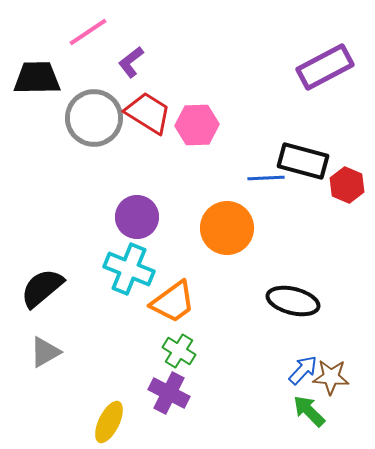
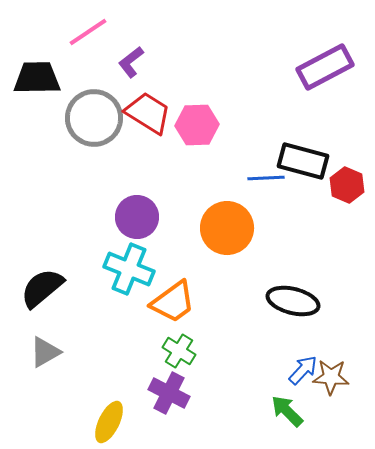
green arrow: moved 22 px left
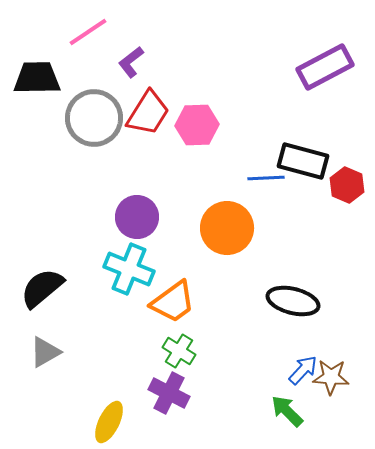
red trapezoid: rotated 90 degrees clockwise
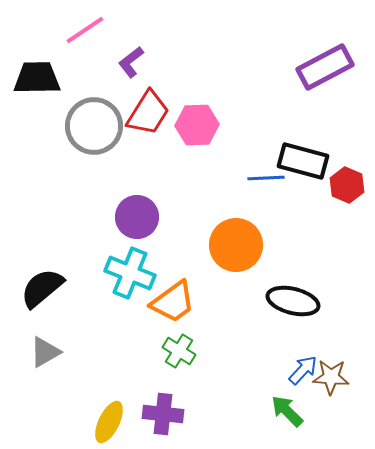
pink line: moved 3 px left, 2 px up
gray circle: moved 8 px down
orange circle: moved 9 px right, 17 px down
cyan cross: moved 1 px right, 4 px down
purple cross: moved 6 px left, 21 px down; rotated 21 degrees counterclockwise
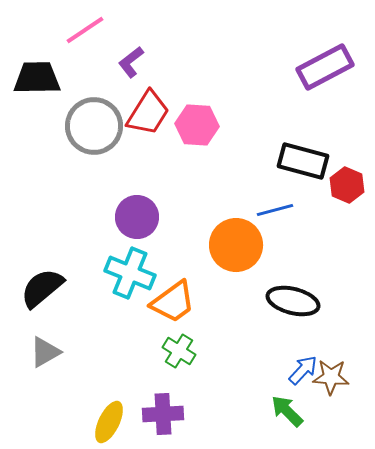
pink hexagon: rotated 6 degrees clockwise
blue line: moved 9 px right, 32 px down; rotated 12 degrees counterclockwise
purple cross: rotated 9 degrees counterclockwise
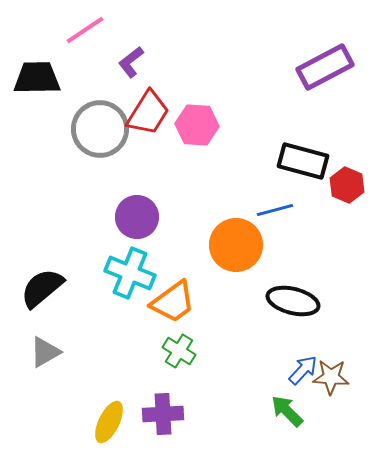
gray circle: moved 6 px right, 3 px down
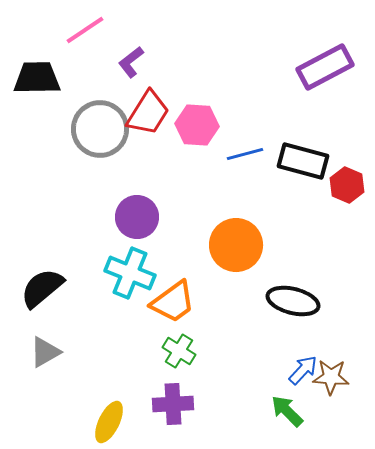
blue line: moved 30 px left, 56 px up
purple cross: moved 10 px right, 10 px up
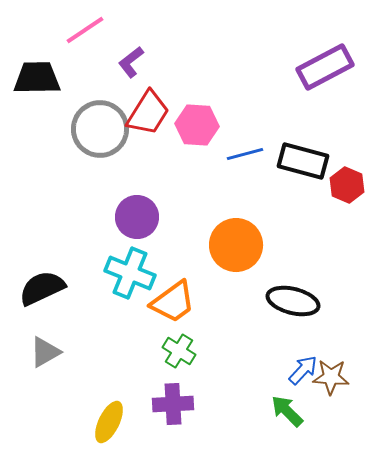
black semicircle: rotated 15 degrees clockwise
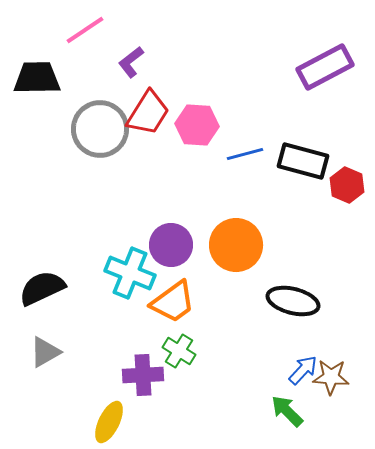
purple circle: moved 34 px right, 28 px down
purple cross: moved 30 px left, 29 px up
